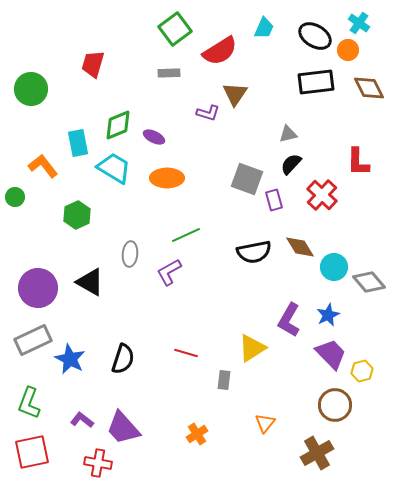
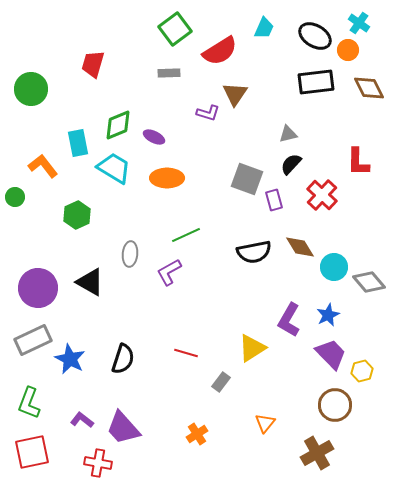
gray rectangle at (224, 380): moved 3 px left, 2 px down; rotated 30 degrees clockwise
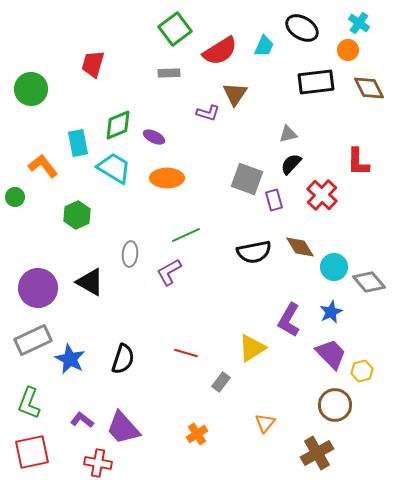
cyan trapezoid at (264, 28): moved 18 px down
black ellipse at (315, 36): moved 13 px left, 8 px up
blue star at (328, 315): moved 3 px right, 3 px up
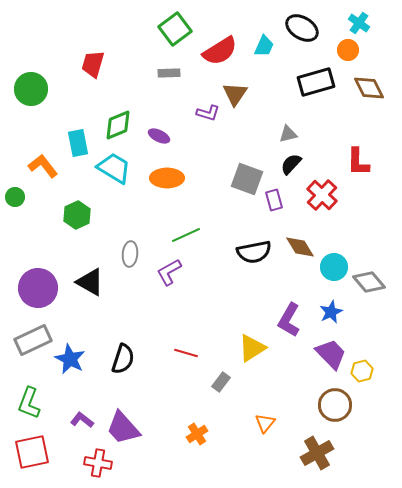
black rectangle at (316, 82): rotated 9 degrees counterclockwise
purple ellipse at (154, 137): moved 5 px right, 1 px up
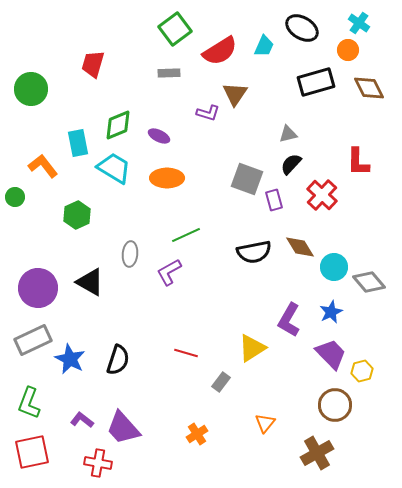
black semicircle at (123, 359): moved 5 px left, 1 px down
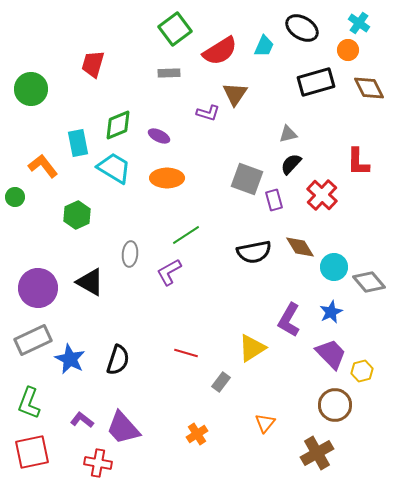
green line at (186, 235): rotated 8 degrees counterclockwise
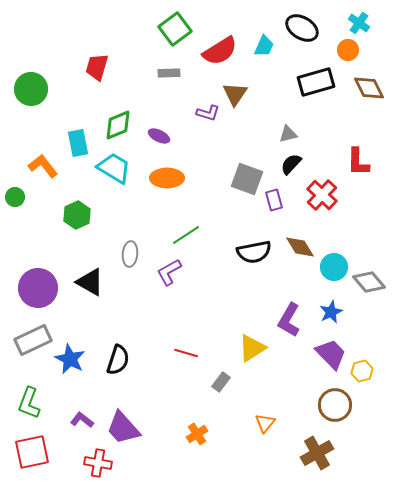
red trapezoid at (93, 64): moved 4 px right, 3 px down
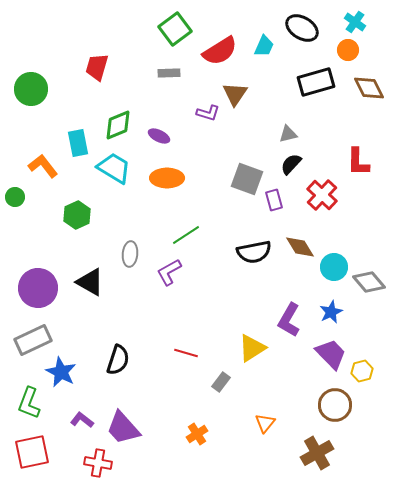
cyan cross at (359, 23): moved 4 px left, 1 px up
blue star at (70, 359): moved 9 px left, 13 px down
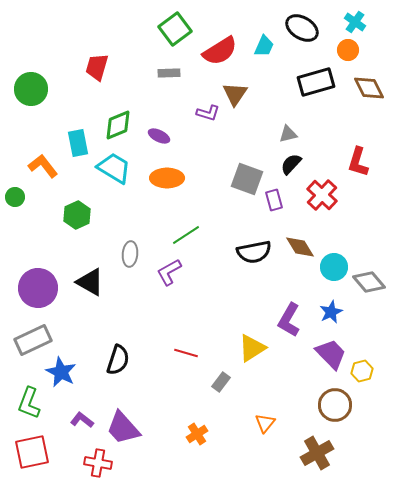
red L-shape at (358, 162): rotated 16 degrees clockwise
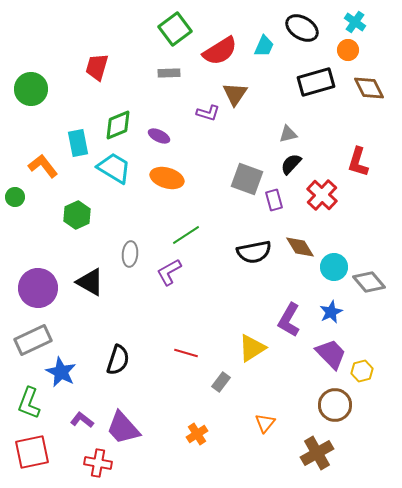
orange ellipse at (167, 178): rotated 16 degrees clockwise
